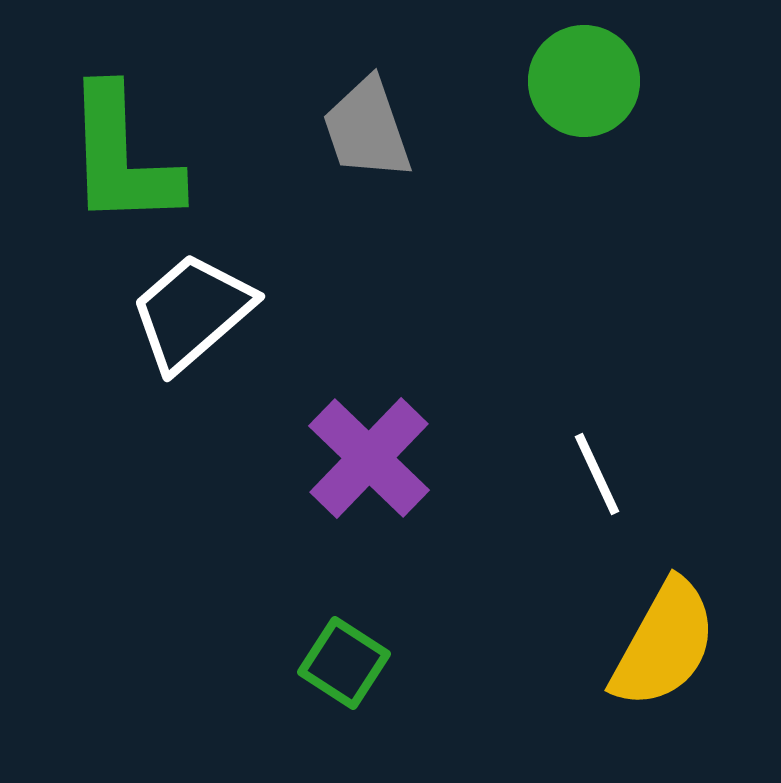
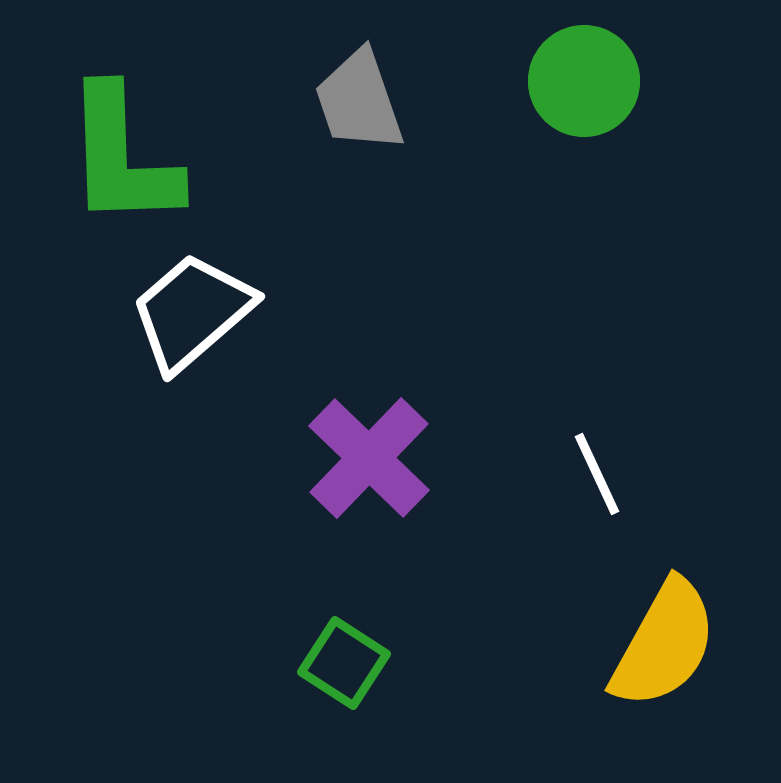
gray trapezoid: moved 8 px left, 28 px up
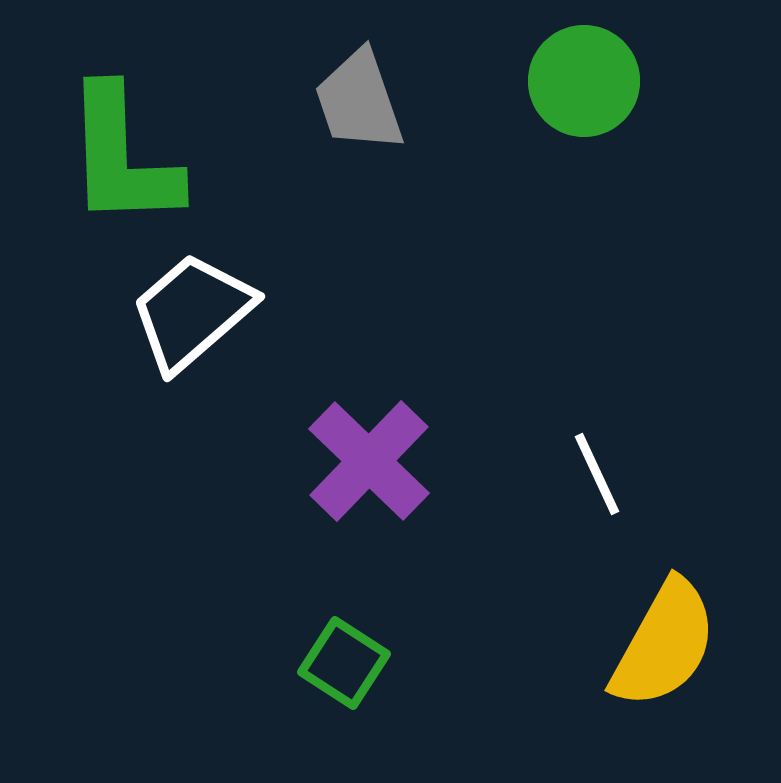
purple cross: moved 3 px down
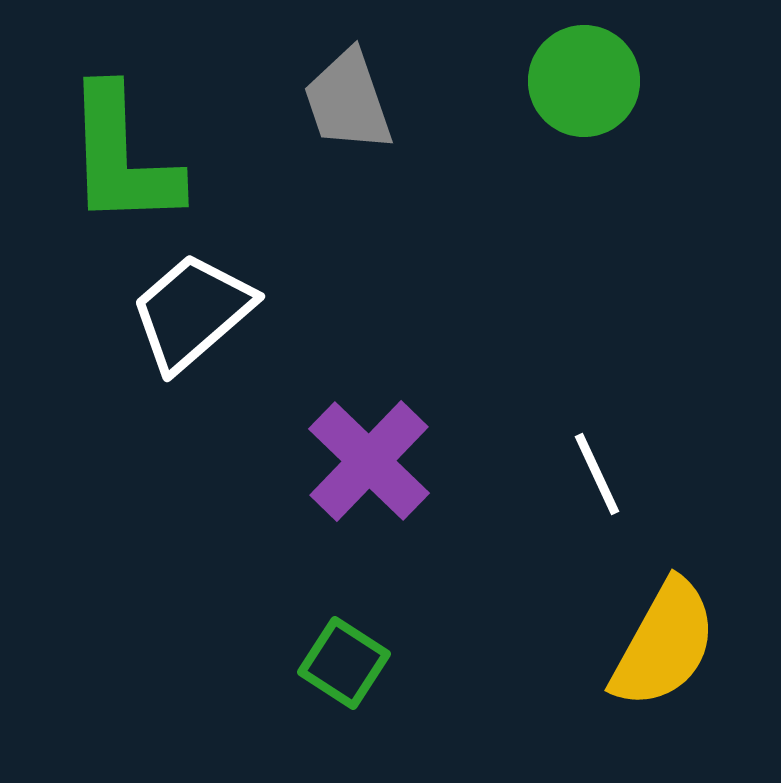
gray trapezoid: moved 11 px left
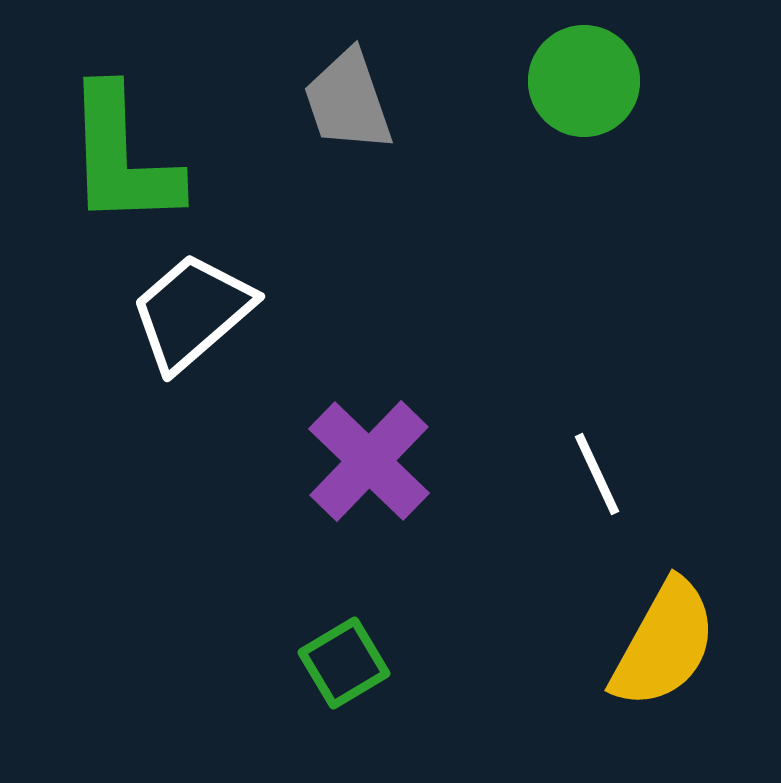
green square: rotated 26 degrees clockwise
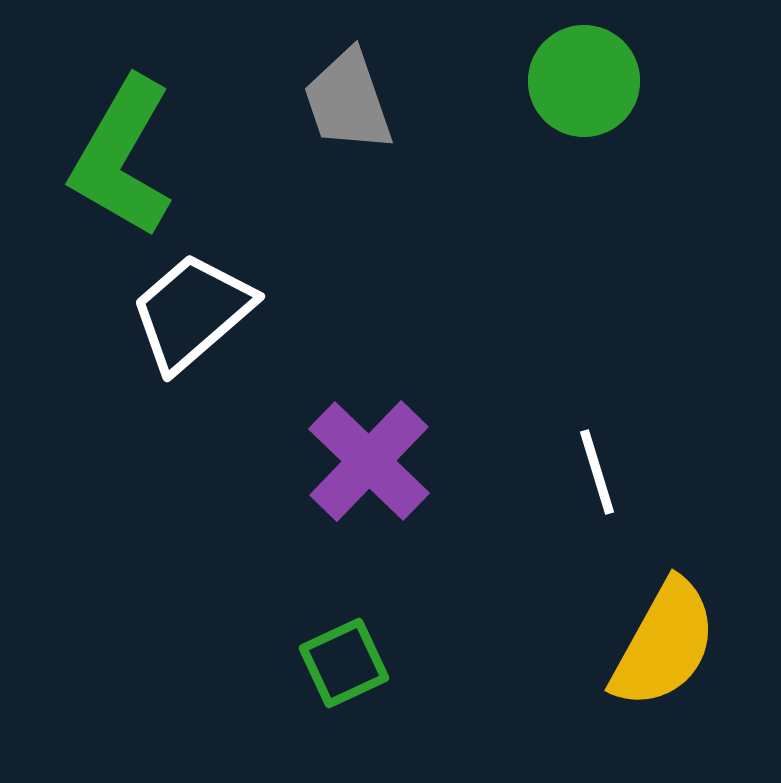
green L-shape: rotated 32 degrees clockwise
white line: moved 2 px up; rotated 8 degrees clockwise
green square: rotated 6 degrees clockwise
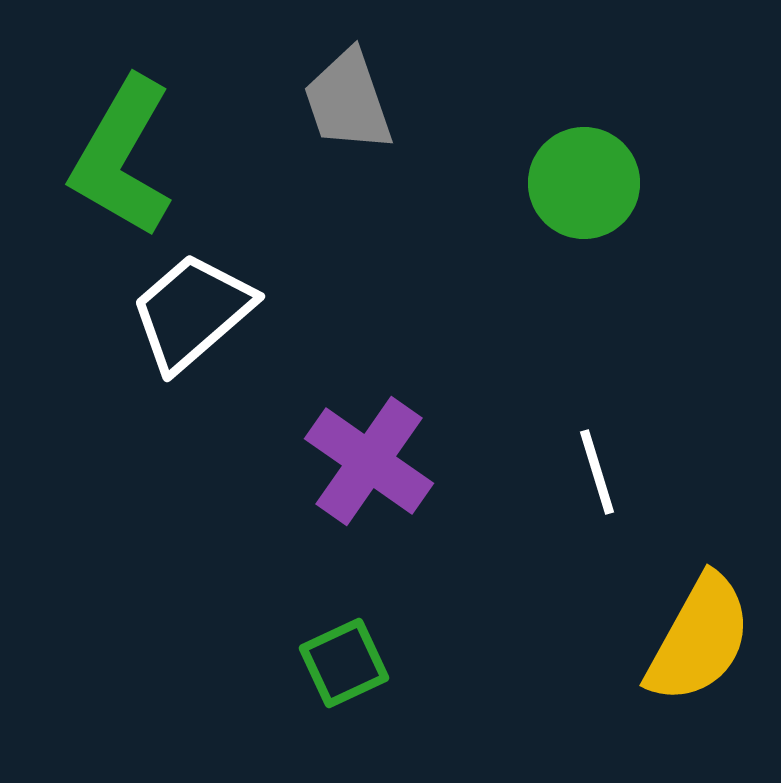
green circle: moved 102 px down
purple cross: rotated 9 degrees counterclockwise
yellow semicircle: moved 35 px right, 5 px up
